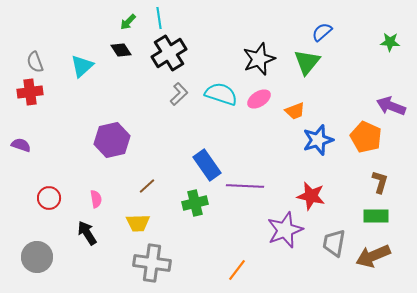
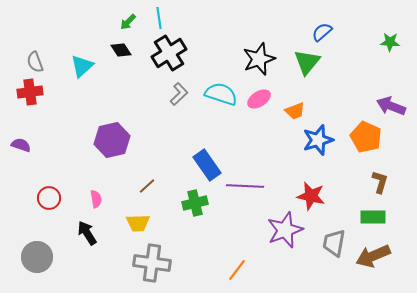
green rectangle: moved 3 px left, 1 px down
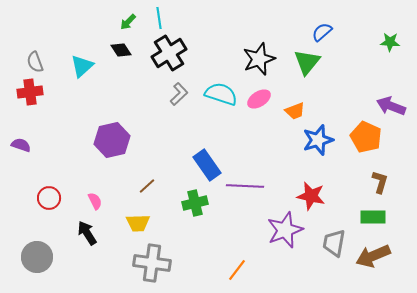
pink semicircle: moved 1 px left, 2 px down; rotated 18 degrees counterclockwise
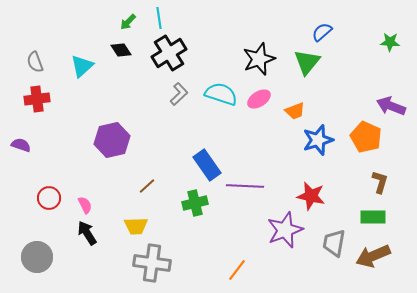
red cross: moved 7 px right, 7 px down
pink semicircle: moved 10 px left, 4 px down
yellow trapezoid: moved 2 px left, 3 px down
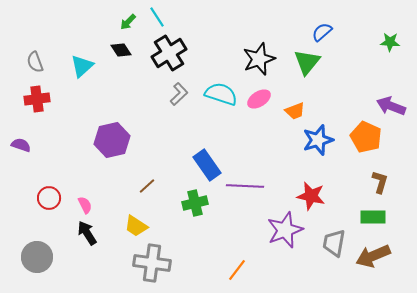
cyan line: moved 2 px left, 1 px up; rotated 25 degrees counterclockwise
yellow trapezoid: rotated 35 degrees clockwise
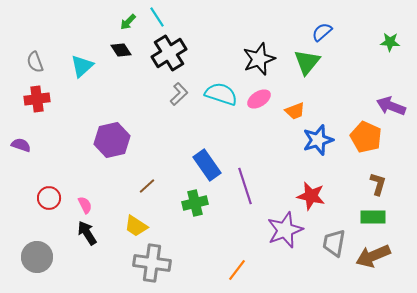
brown L-shape: moved 2 px left, 2 px down
purple line: rotated 69 degrees clockwise
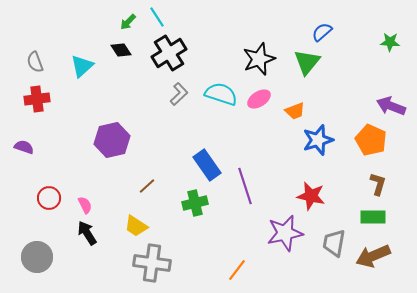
orange pentagon: moved 5 px right, 3 px down
purple semicircle: moved 3 px right, 2 px down
purple star: moved 3 px down; rotated 9 degrees clockwise
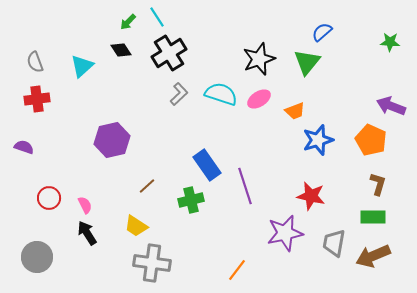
green cross: moved 4 px left, 3 px up
